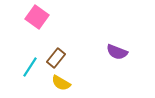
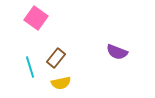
pink square: moved 1 px left, 1 px down
cyan line: rotated 50 degrees counterclockwise
yellow semicircle: rotated 42 degrees counterclockwise
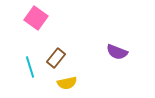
yellow semicircle: moved 6 px right
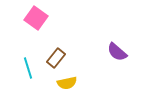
purple semicircle: rotated 20 degrees clockwise
cyan line: moved 2 px left, 1 px down
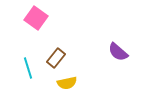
purple semicircle: moved 1 px right
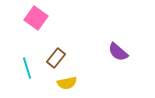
cyan line: moved 1 px left
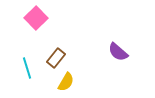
pink square: rotated 10 degrees clockwise
yellow semicircle: moved 1 px left, 1 px up; rotated 48 degrees counterclockwise
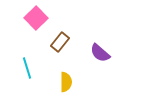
purple semicircle: moved 18 px left, 1 px down
brown rectangle: moved 4 px right, 16 px up
yellow semicircle: rotated 30 degrees counterclockwise
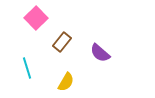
brown rectangle: moved 2 px right
yellow semicircle: rotated 30 degrees clockwise
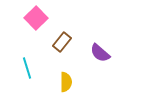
yellow semicircle: rotated 30 degrees counterclockwise
